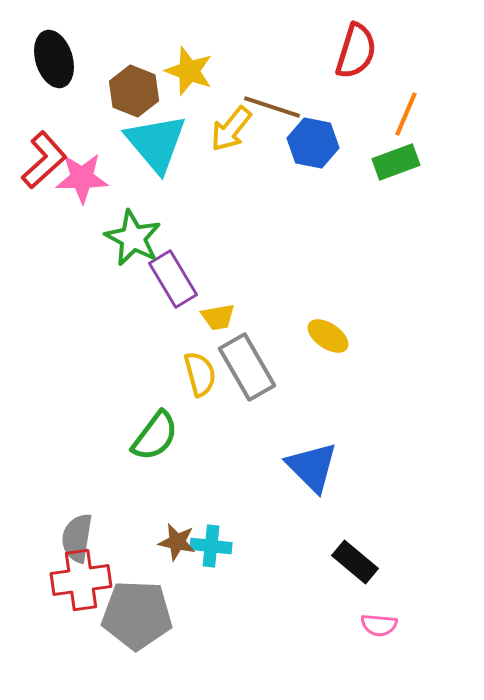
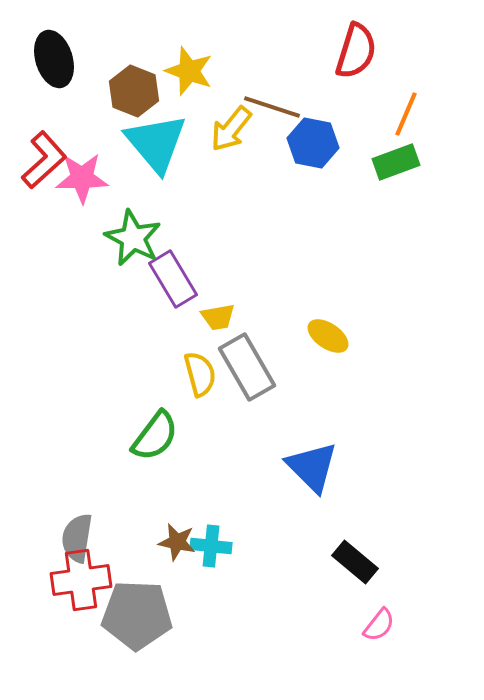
pink semicircle: rotated 57 degrees counterclockwise
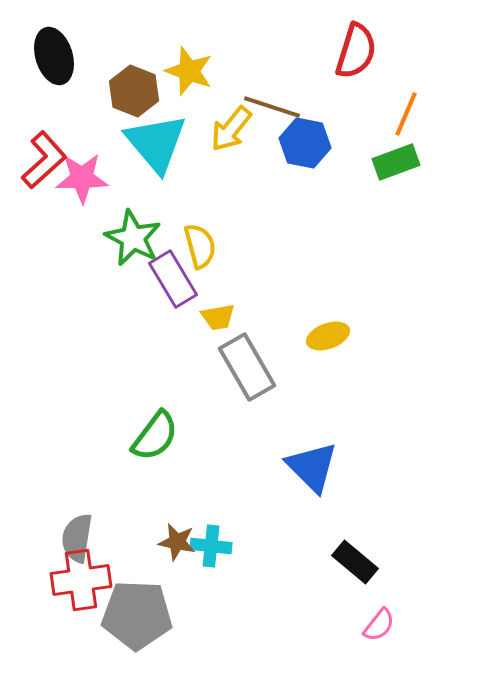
black ellipse: moved 3 px up
blue hexagon: moved 8 px left
yellow ellipse: rotated 54 degrees counterclockwise
yellow semicircle: moved 128 px up
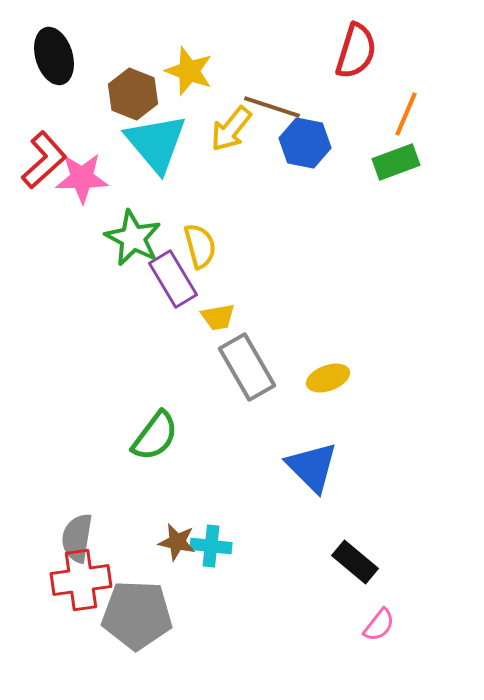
brown hexagon: moved 1 px left, 3 px down
yellow ellipse: moved 42 px down
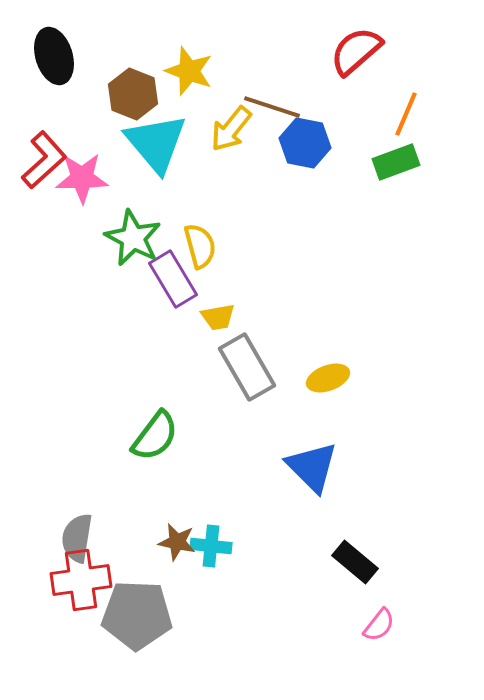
red semicircle: rotated 148 degrees counterclockwise
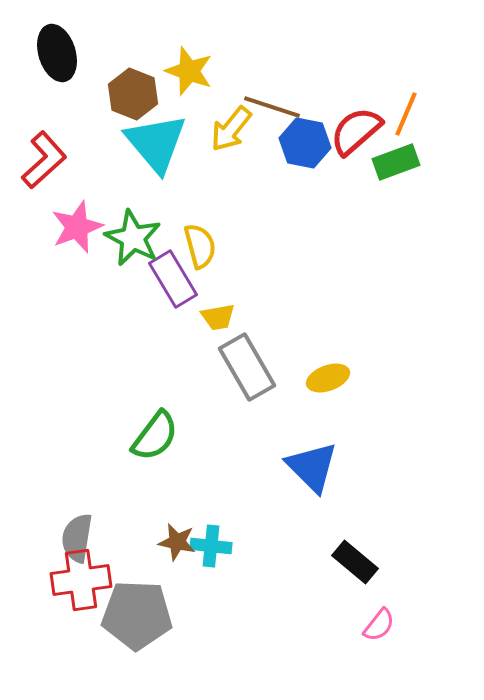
red semicircle: moved 80 px down
black ellipse: moved 3 px right, 3 px up
pink star: moved 5 px left, 49 px down; rotated 20 degrees counterclockwise
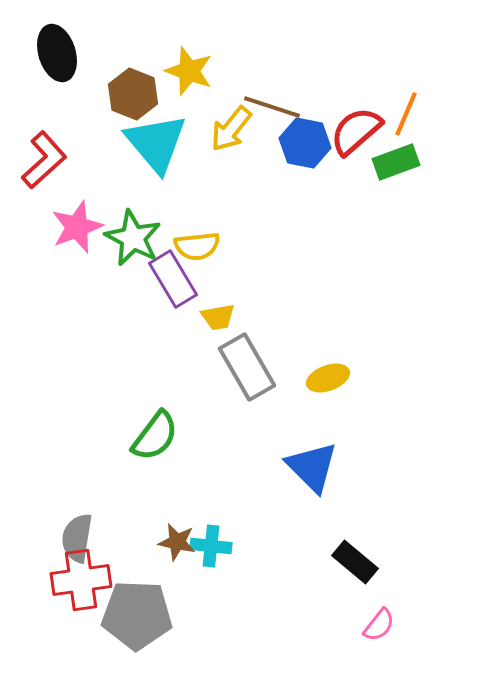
yellow semicircle: moved 3 px left; rotated 99 degrees clockwise
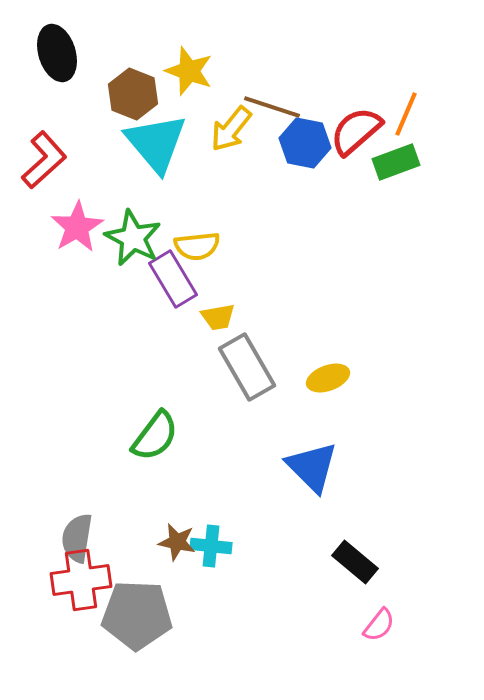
pink star: rotated 10 degrees counterclockwise
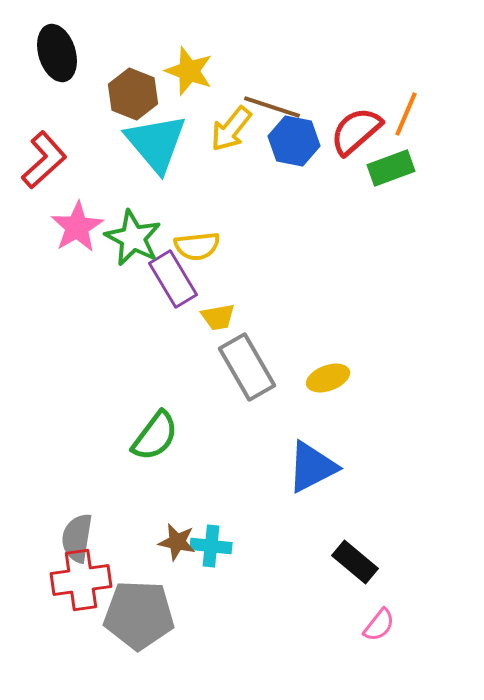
blue hexagon: moved 11 px left, 2 px up
green rectangle: moved 5 px left, 6 px down
blue triangle: rotated 48 degrees clockwise
gray pentagon: moved 2 px right
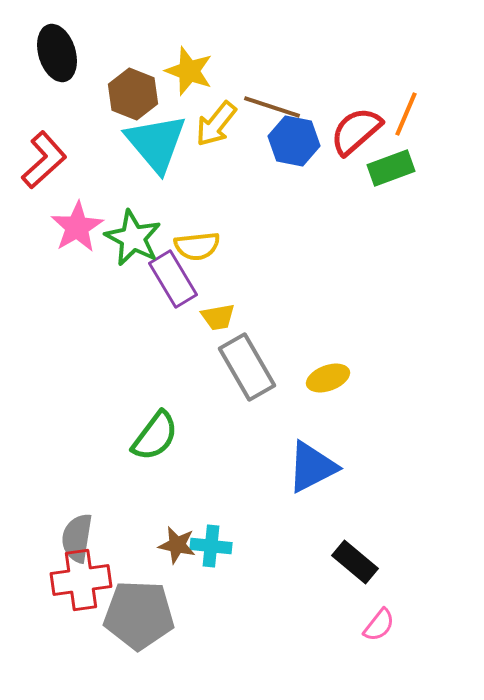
yellow arrow: moved 15 px left, 5 px up
brown star: moved 3 px down
